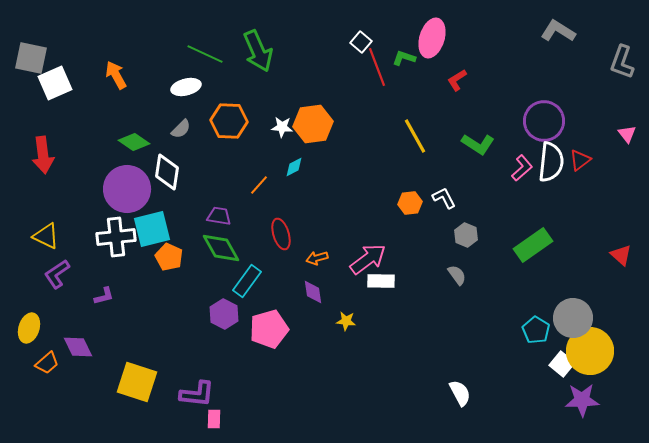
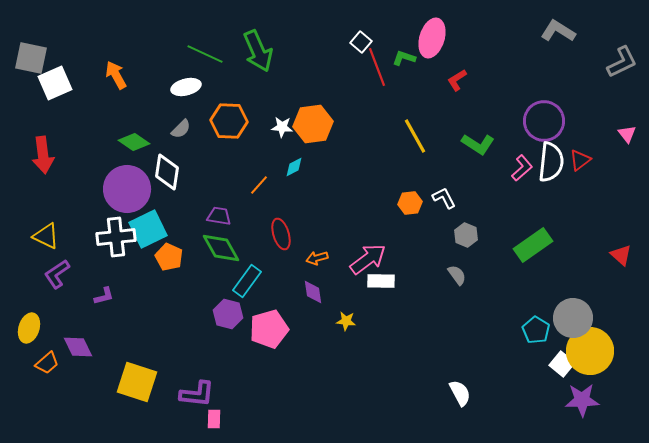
gray L-shape at (622, 62): rotated 136 degrees counterclockwise
cyan square at (152, 229): moved 4 px left; rotated 12 degrees counterclockwise
purple hexagon at (224, 314): moved 4 px right; rotated 12 degrees counterclockwise
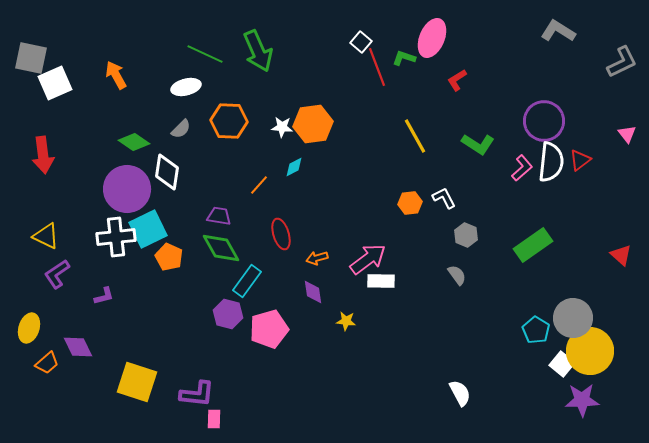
pink ellipse at (432, 38): rotated 6 degrees clockwise
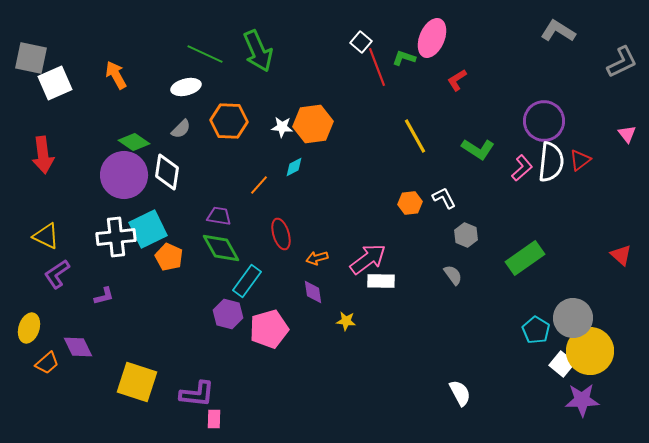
green L-shape at (478, 144): moved 5 px down
purple circle at (127, 189): moved 3 px left, 14 px up
green rectangle at (533, 245): moved 8 px left, 13 px down
gray semicircle at (457, 275): moved 4 px left
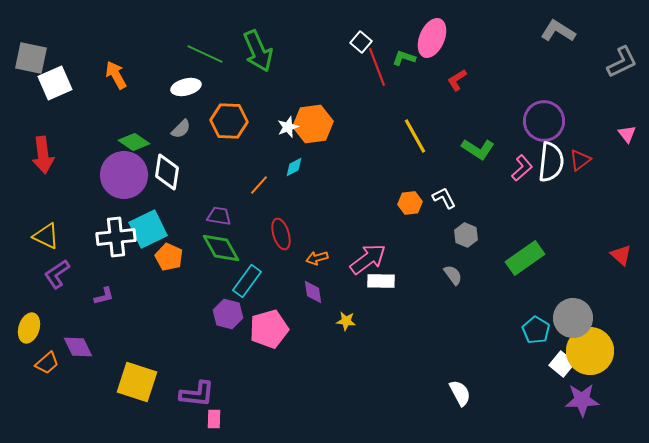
white star at (282, 127): moved 6 px right; rotated 25 degrees counterclockwise
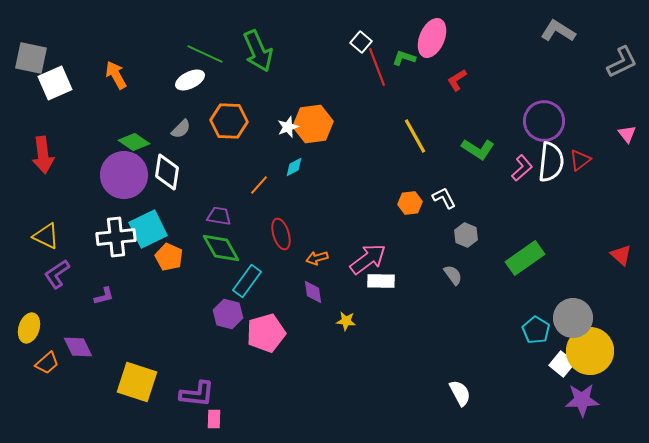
white ellipse at (186, 87): moved 4 px right, 7 px up; rotated 12 degrees counterclockwise
pink pentagon at (269, 329): moved 3 px left, 4 px down
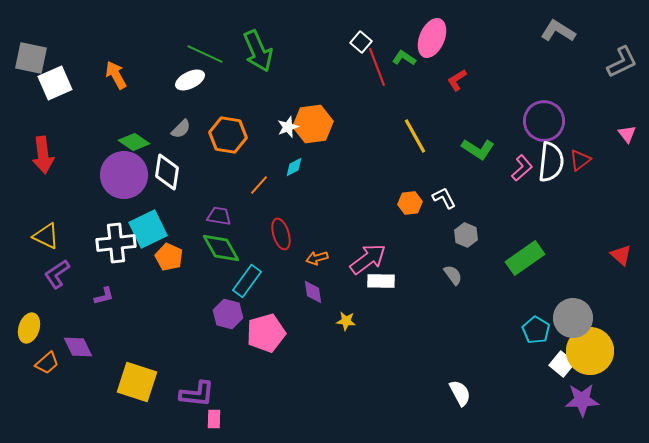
green L-shape at (404, 58): rotated 15 degrees clockwise
orange hexagon at (229, 121): moved 1 px left, 14 px down; rotated 6 degrees clockwise
white cross at (116, 237): moved 6 px down
